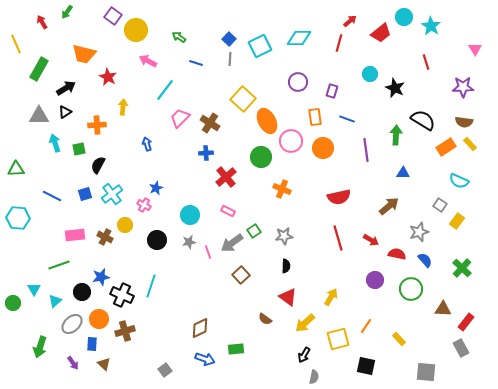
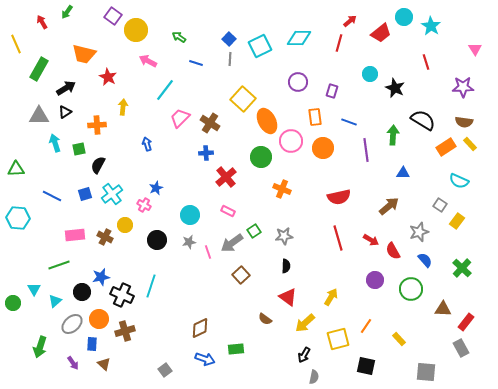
blue line at (347, 119): moved 2 px right, 3 px down
green arrow at (396, 135): moved 3 px left
red semicircle at (397, 254): moved 4 px left, 3 px up; rotated 132 degrees counterclockwise
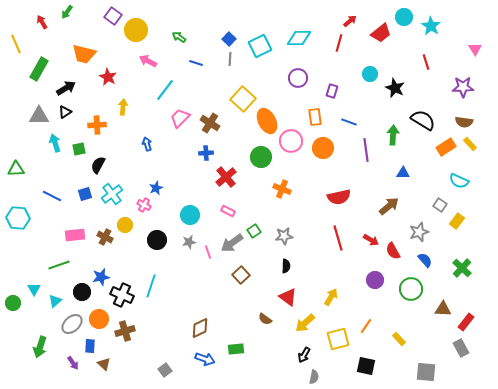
purple circle at (298, 82): moved 4 px up
blue rectangle at (92, 344): moved 2 px left, 2 px down
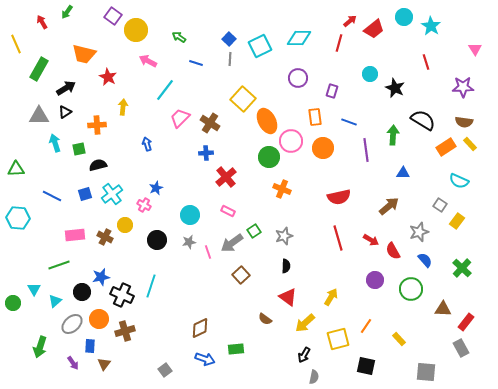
red trapezoid at (381, 33): moved 7 px left, 4 px up
green circle at (261, 157): moved 8 px right
black semicircle at (98, 165): rotated 48 degrees clockwise
gray star at (284, 236): rotated 12 degrees counterclockwise
brown triangle at (104, 364): rotated 24 degrees clockwise
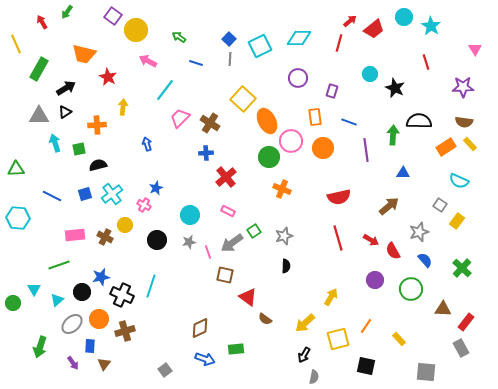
black semicircle at (423, 120): moved 4 px left, 1 px down; rotated 30 degrees counterclockwise
brown square at (241, 275): moved 16 px left; rotated 36 degrees counterclockwise
red triangle at (288, 297): moved 40 px left
cyan triangle at (55, 301): moved 2 px right, 1 px up
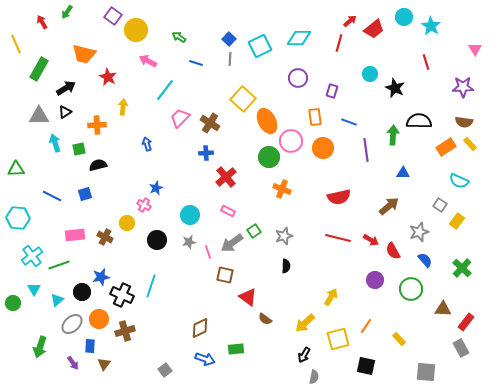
cyan cross at (112, 194): moved 80 px left, 62 px down
yellow circle at (125, 225): moved 2 px right, 2 px up
red line at (338, 238): rotated 60 degrees counterclockwise
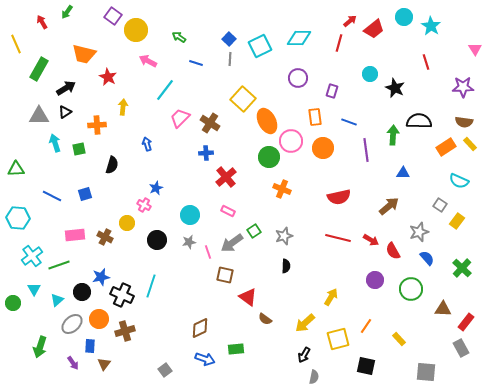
black semicircle at (98, 165): moved 14 px right; rotated 120 degrees clockwise
blue semicircle at (425, 260): moved 2 px right, 2 px up
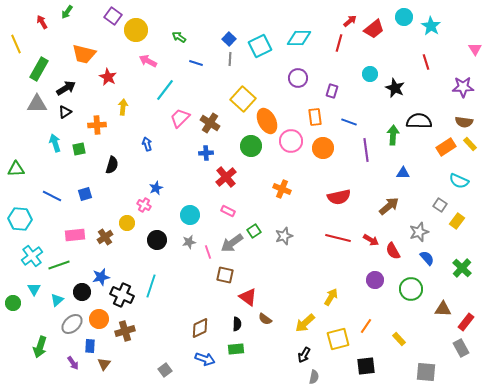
gray triangle at (39, 116): moved 2 px left, 12 px up
green circle at (269, 157): moved 18 px left, 11 px up
cyan hexagon at (18, 218): moved 2 px right, 1 px down
brown cross at (105, 237): rotated 28 degrees clockwise
black semicircle at (286, 266): moved 49 px left, 58 px down
black square at (366, 366): rotated 18 degrees counterclockwise
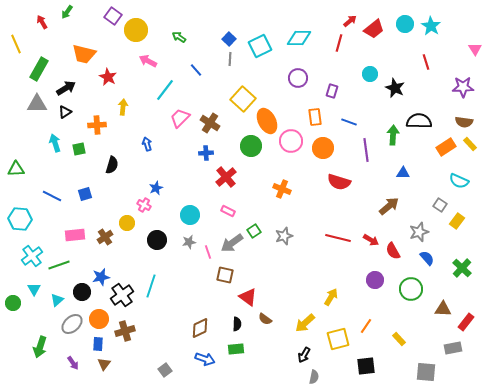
cyan circle at (404, 17): moved 1 px right, 7 px down
blue line at (196, 63): moved 7 px down; rotated 32 degrees clockwise
red semicircle at (339, 197): moved 15 px up; rotated 30 degrees clockwise
black cross at (122, 295): rotated 30 degrees clockwise
blue rectangle at (90, 346): moved 8 px right, 2 px up
gray rectangle at (461, 348): moved 8 px left; rotated 72 degrees counterclockwise
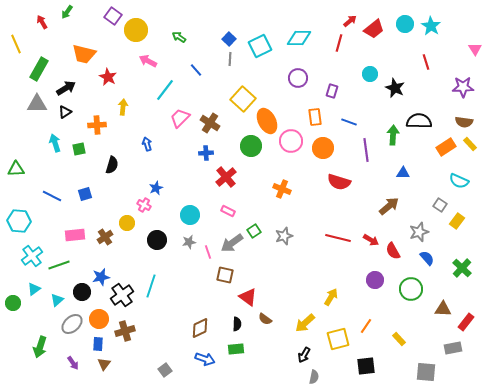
cyan hexagon at (20, 219): moved 1 px left, 2 px down
cyan triangle at (34, 289): rotated 24 degrees clockwise
